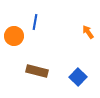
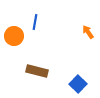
blue square: moved 7 px down
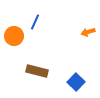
blue line: rotated 14 degrees clockwise
orange arrow: rotated 72 degrees counterclockwise
blue square: moved 2 px left, 2 px up
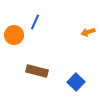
orange circle: moved 1 px up
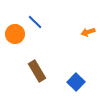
blue line: rotated 70 degrees counterclockwise
orange circle: moved 1 px right, 1 px up
brown rectangle: rotated 45 degrees clockwise
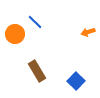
blue square: moved 1 px up
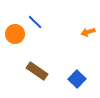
brown rectangle: rotated 25 degrees counterclockwise
blue square: moved 1 px right, 2 px up
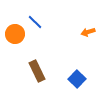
brown rectangle: rotated 30 degrees clockwise
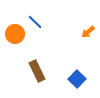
orange arrow: rotated 24 degrees counterclockwise
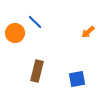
orange circle: moved 1 px up
brown rectangle: rotated 40 degrees clockwise
blue square: rotated 36 degrees clockwise
